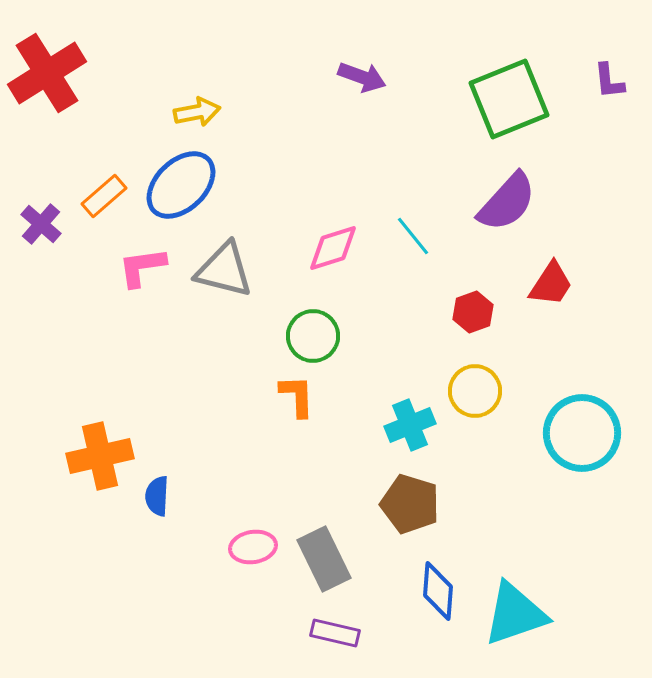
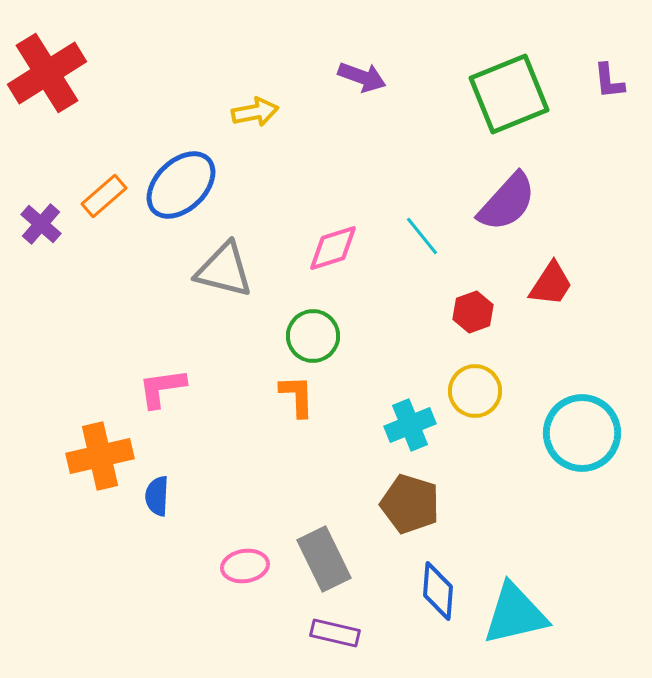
green square: moved 5 px up
yellow arrow: moved 58 px right
cyan line: moved 9 px right
pink L-shape: moved 20 px right, 121 px down
pink ellipse: moved 8 px left, 19 px down
cyan triangle: rotated 6 degrees clockwise
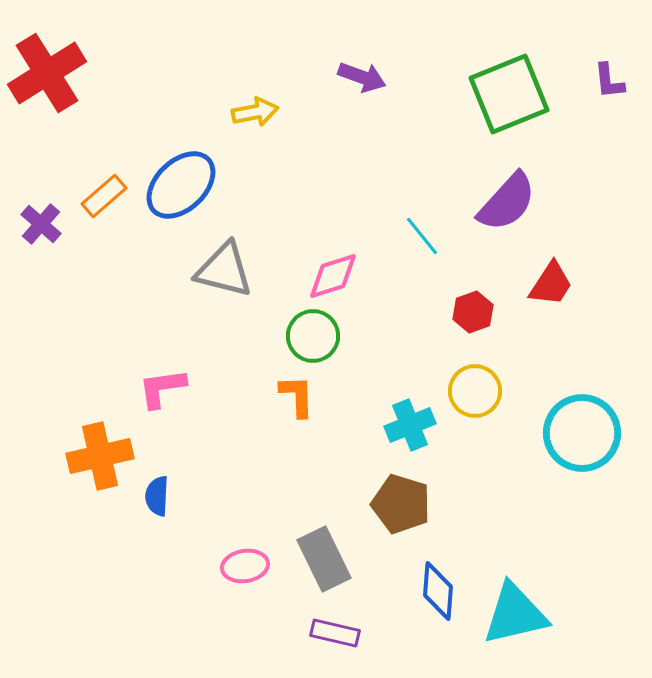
pink diamond: moved 28 px down
brown pentagon: moved 9 px left
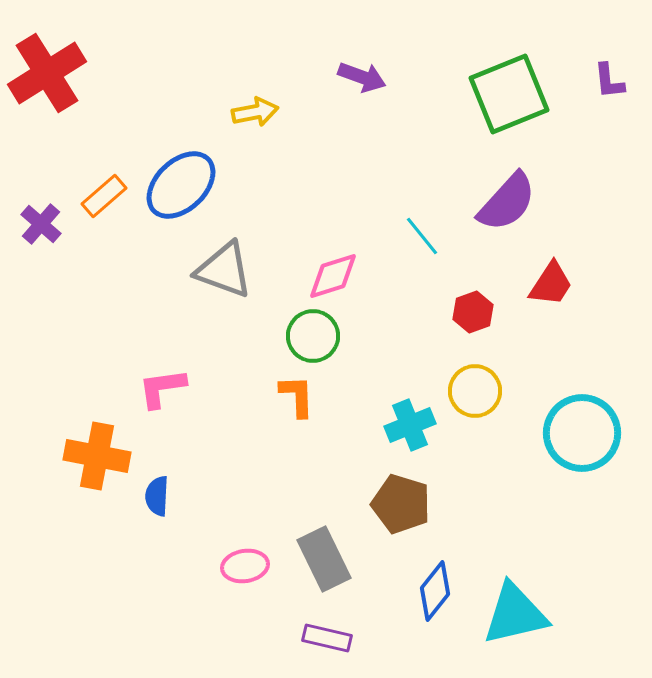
gray triangle: rotated 6 degrees clockwise
orange cross: moved 3 px left; rotated 24 degrees clockwise
blue diamond: moved 3 px left; rotated 34 degrees clockwise
purple rectangle: moved 8 px left, 5 px down
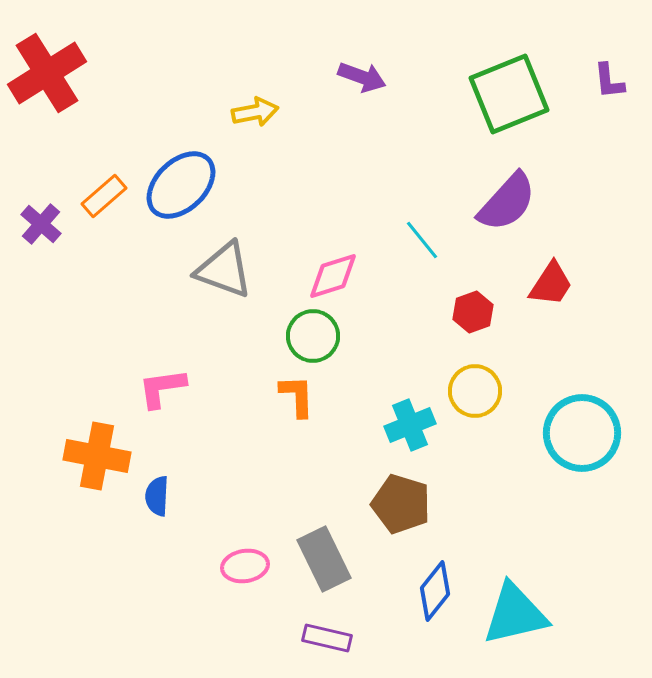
cyan line: moved 4 px down
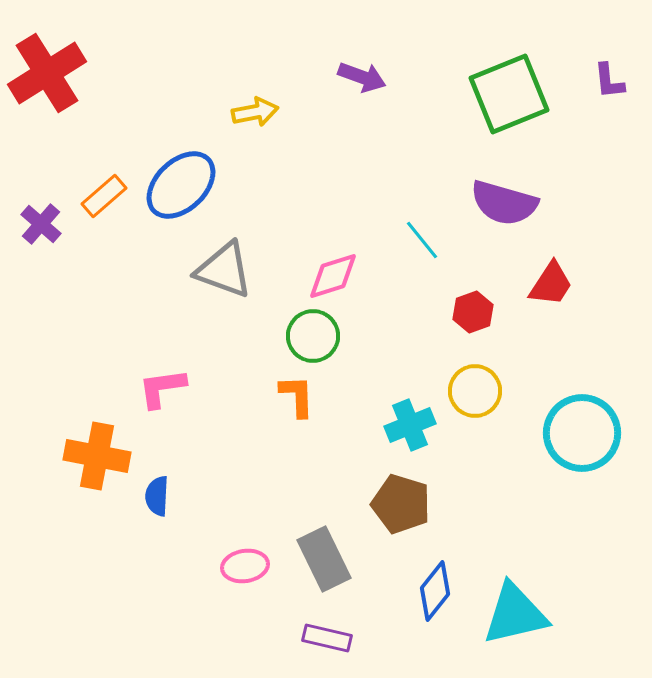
purple semicircle: moved 3 px left, 1 px down; rotated 64 degrees clockwise
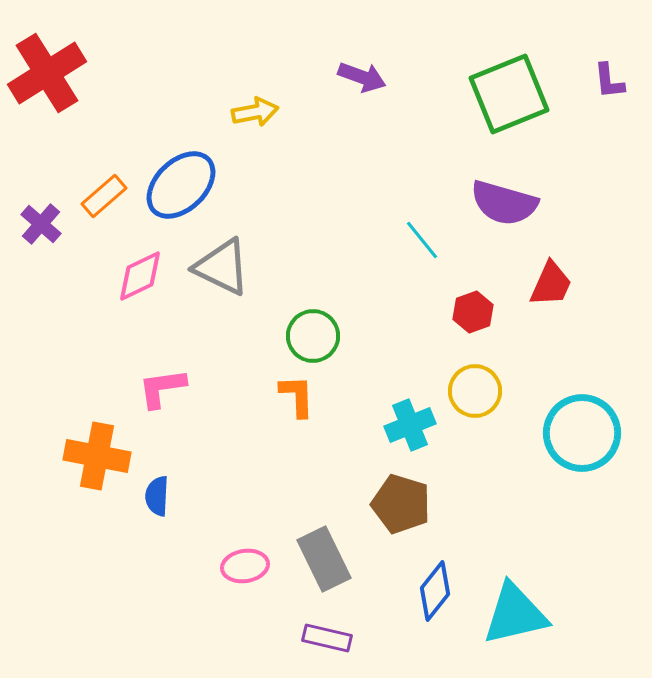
gray triangle: moved 2 px left, 3 px up; rotated 6 degrees clockwise
pink diamond: moved 193 px left; rotated 8 degrees counterclockwise
red trapezoid: rotated 9 degrees counterclockwise
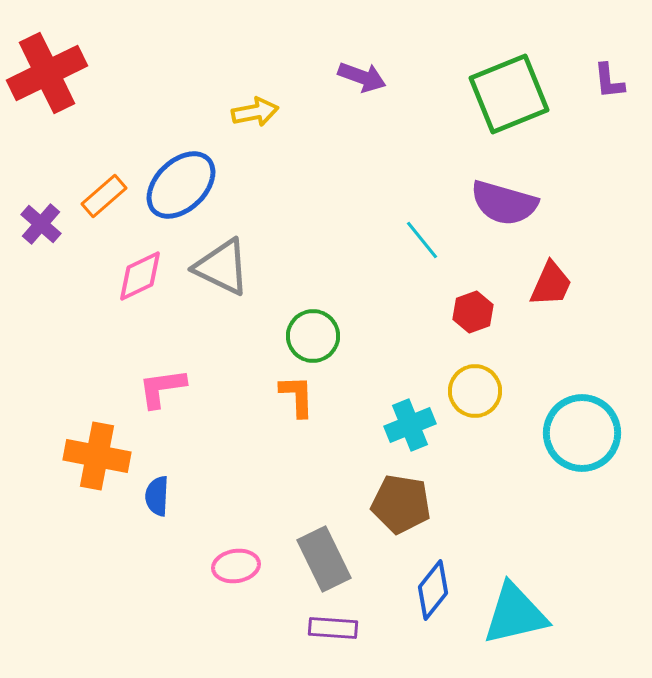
red cross: rotated 6 degrees clockwise
brown pentagon: rotated 8 degrees counterclockwise
pink ellipse: moved 9 px left
blue diamond: moved 2 px left, 1 px up
purple rectangle: moved 6 px right, 10 px up; rotated 9 degrees counterclockwise
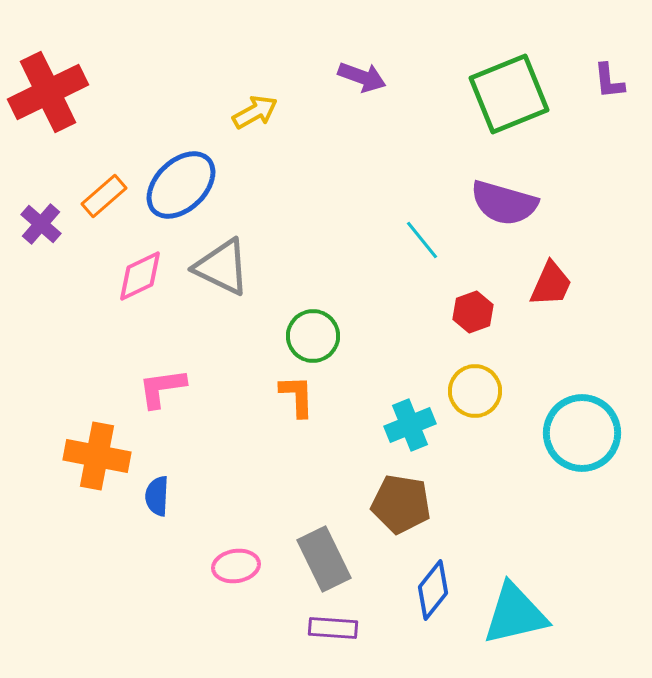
red cross: moved 1 px right, 19 px down
yellow arrow: rotated 18 degrees counterclockwise
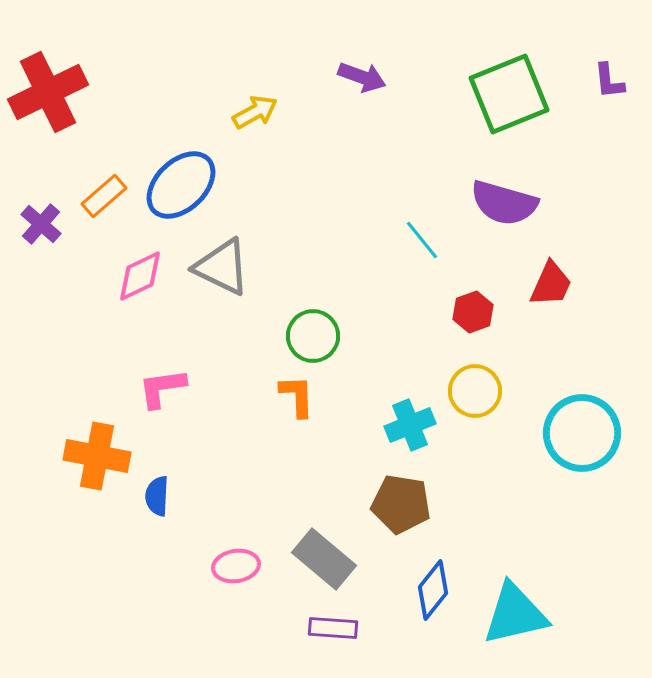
gray rectangle: rotated 24 degrees counterclockwise
